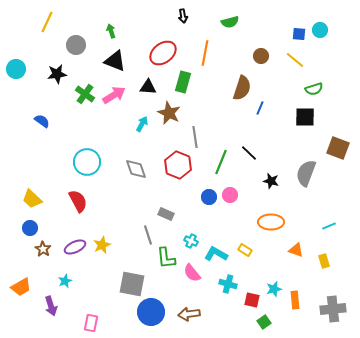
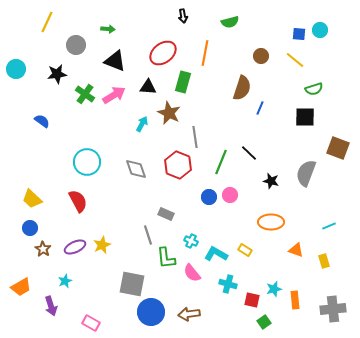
green arrow at (111, 31): moved 3 px left, 2 px up; rotated 112 degrees clockwise
pink rectangle at (91, 323): rotated 72 degrees counterclockwise
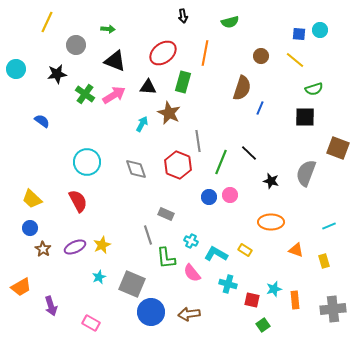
gray line at (195, 137): moved 3 px right, 4 px down
cyan star at (65, 281): moved 34 px right, 4 px up
gray square at (132, 284): rotated 12 degrees clockwise
green square at (264, 322): moved 1 px left, 3 px down
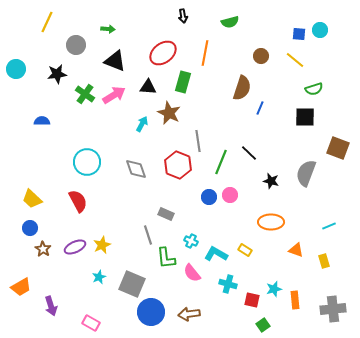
blue semicircle at (42, 121): rotated 35 degrees counterclockwise
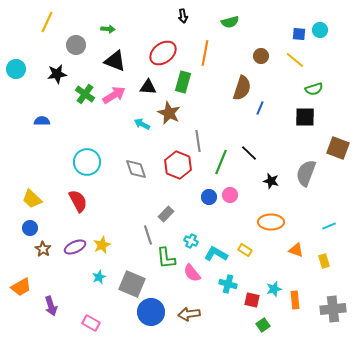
cyan arrow at (142, 124): rotated 91 degrees counterclockwise
gray rectangle at (166, 214): rotated 70 degrees counterclockwise
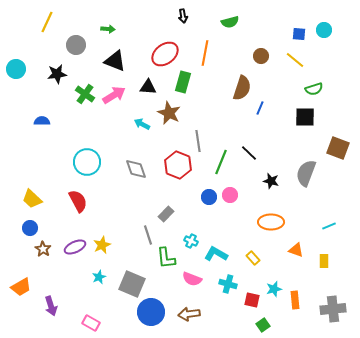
cyan circle at (320, 30): moved 4 px right
red ellipse at (163, 53): moved 2 px right, 1 px down
yellow rectangle at (245, 250): moved 8 px right, 8 px down; rotated 16 degrees clockwise
yellow rectangle at (324, 261): rotated 16 degrees clockwise
pink semicircle at (192, 273): moved 6 px down; rotated 30 degrees counterclockwise
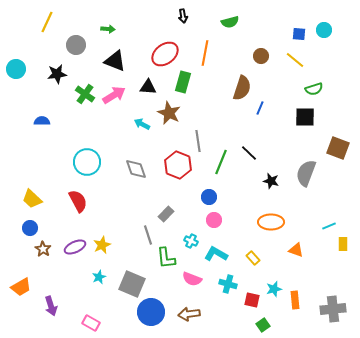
pink circle at (230, 195): moved 16 px left, 25 px down
yellow rectangle at (324, 261): moved 19 px right, 17 px up
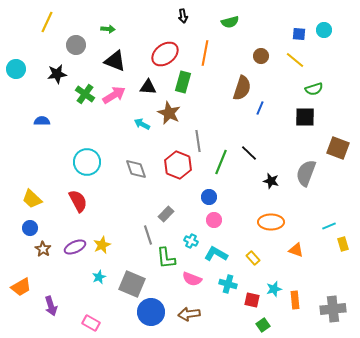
yellow rectangle at (343, 244): rotated 16 degrees counterclockwise
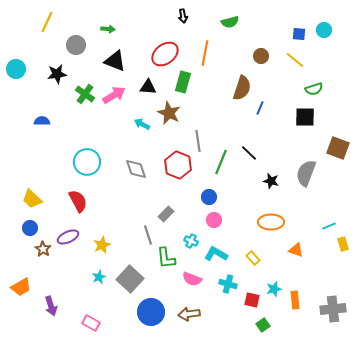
purple ellipse at (75, 247): moved 7 px left, 10 px up
gray square at (132, 284): moved 2 px left, 5 px up; rotated 20 degrees clockwise
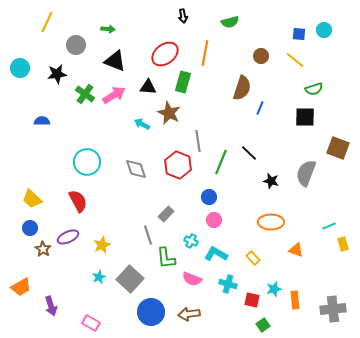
cyan circle at (16, 69): moved 4 px right, 1 px up
